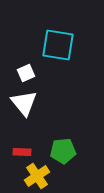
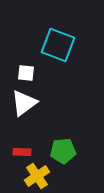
cyan square: rotated 12 degrees clockwise
white square: rotated 30 degrees clockwise
white triangle: rotated 32 degrees clockwise
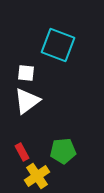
white triangle: moved 3 px right, 2 px up
red rectangle: rotated 60 degrees clockwise
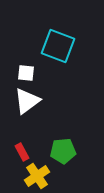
cyan square: moved 1 px down
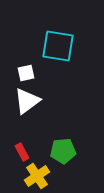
cyan square: rotated 12 degrees counterclockwise
white square: rotated 18 degrees counterclockwise
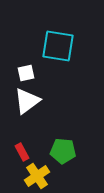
green pentagon: rotated 10 degrees clockwise
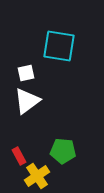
cyan square: moved 1 px right
red rectangle: moved 3 px left, 4 px down
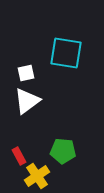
cyan square: moved 7 px right, 7 px down
